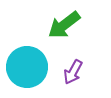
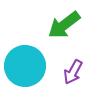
cyan circle: moved 2 px left, 1 px up
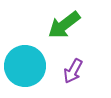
purple arrow: moved 1 px up
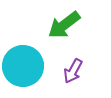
cyan circle: moved 2 px left
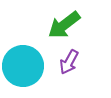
purple arrow: moved 4 px left, 9 px up
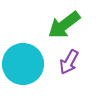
cyan circle: moved 2 px up
